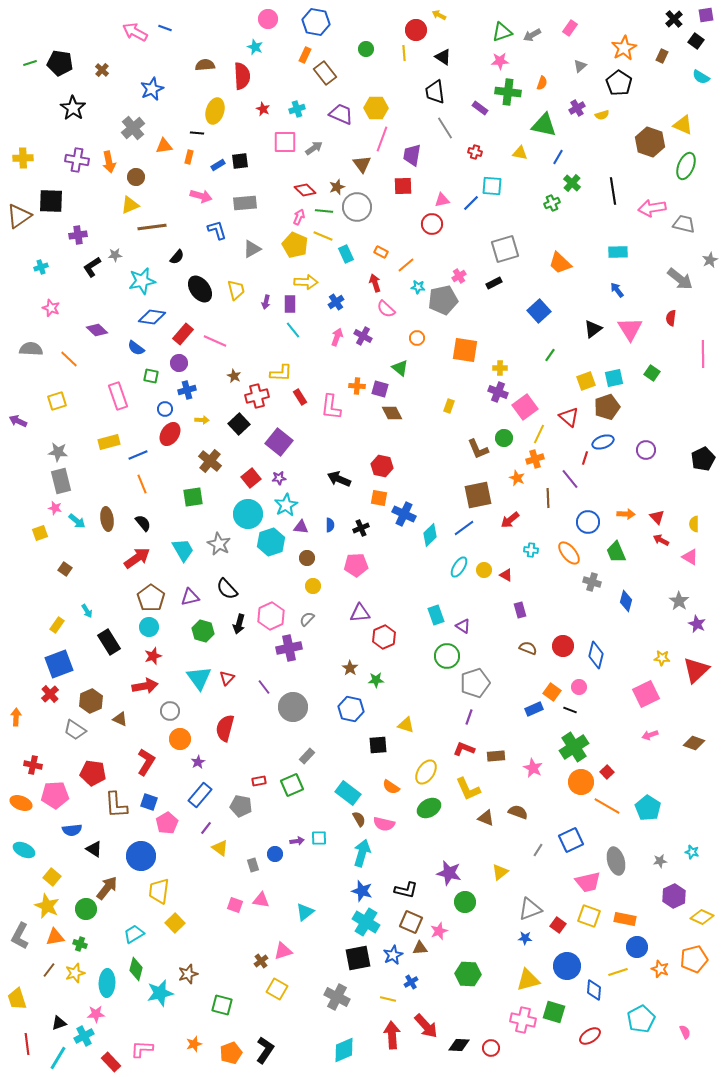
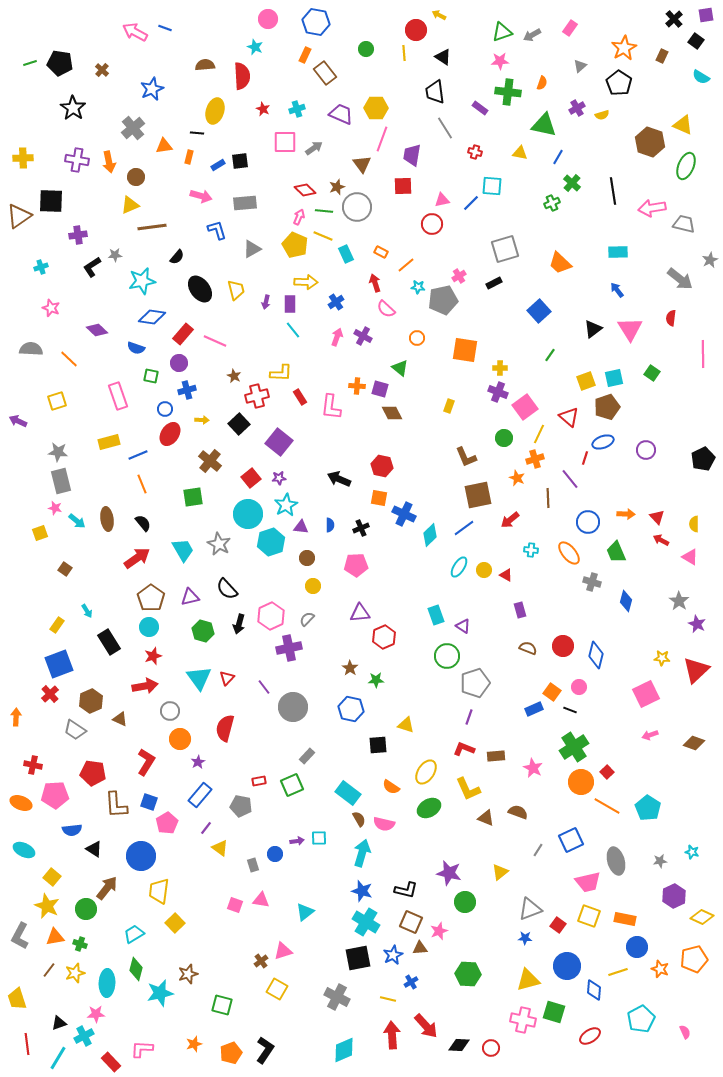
blue semicircle at (136, 348): rotated 18 degrees counterclockwise
brown L-shape at (478, 449): moved 12 px left, 8 px down
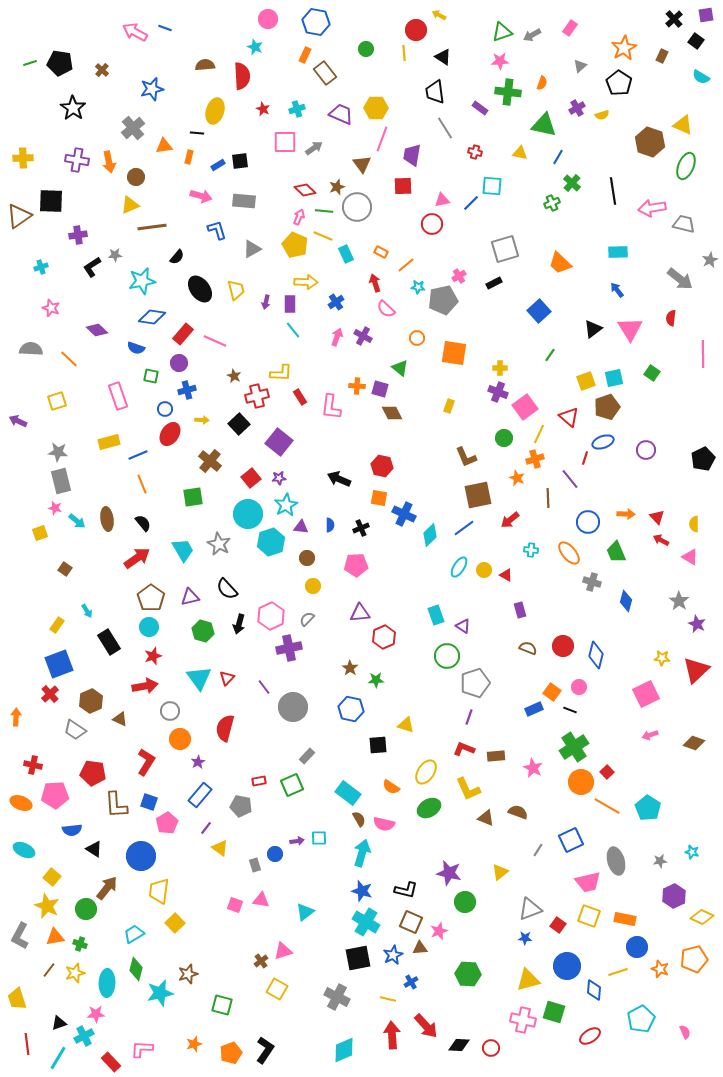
blue star at (152, 89): rotated 10 degrees clockwise
gray rectangle at (245, 203): moved 1 px left, 2 px up; rotated 10 degrees clockwise
orange square at (465, 350): moved 11 px left, 3 px down
gray rectangle at (253, 865): moved 2 px right
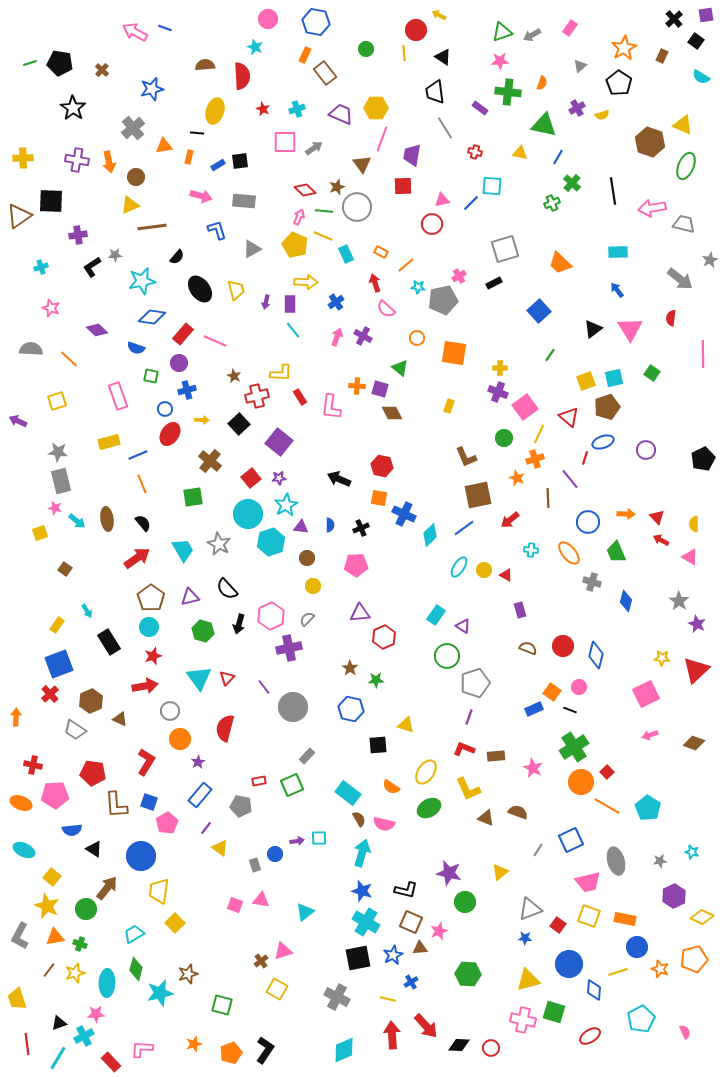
cyan rectangle at (436, 615): rotated 54 degrees clockwise
blue circle at (567, 966): moved 2 px right, 2 px up
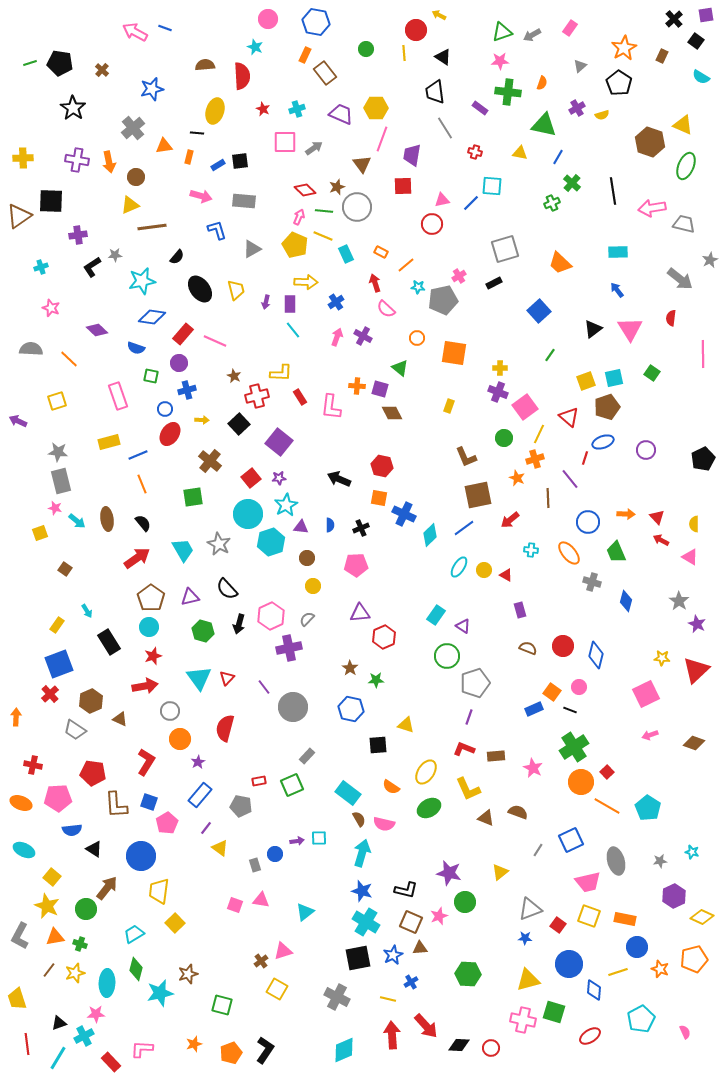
pink pentagon at (55, 795): moved 3 px right, 3 px down
pink star at (439, 931): moved 15 px up
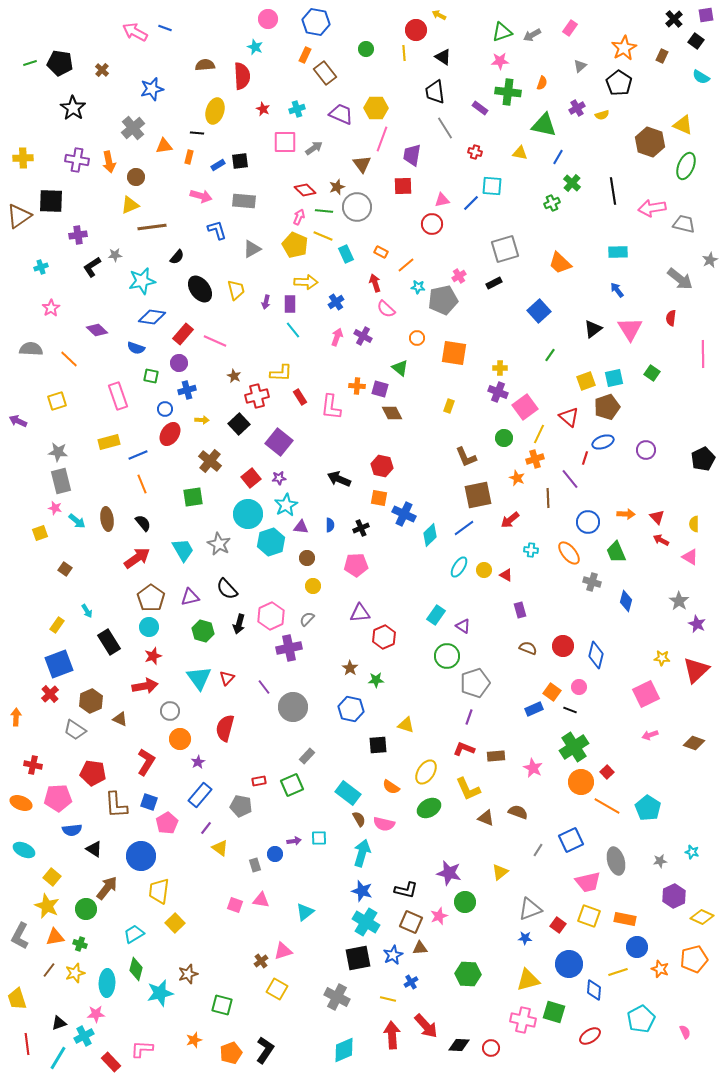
pink star at (51, 308): rotated 18 degrees clockwise
purple arrow at (297, 841): moved 3 px left
orange star at (194, 1044): moved 4 px up
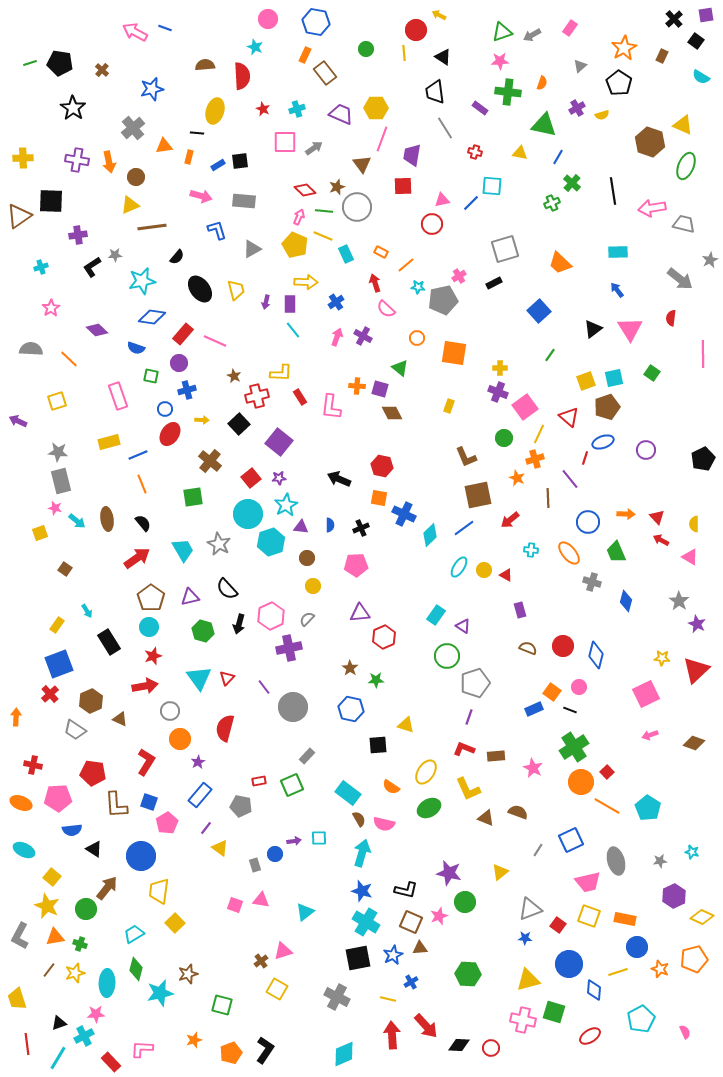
cyan diamond at (344, 1050): moved 4 px down
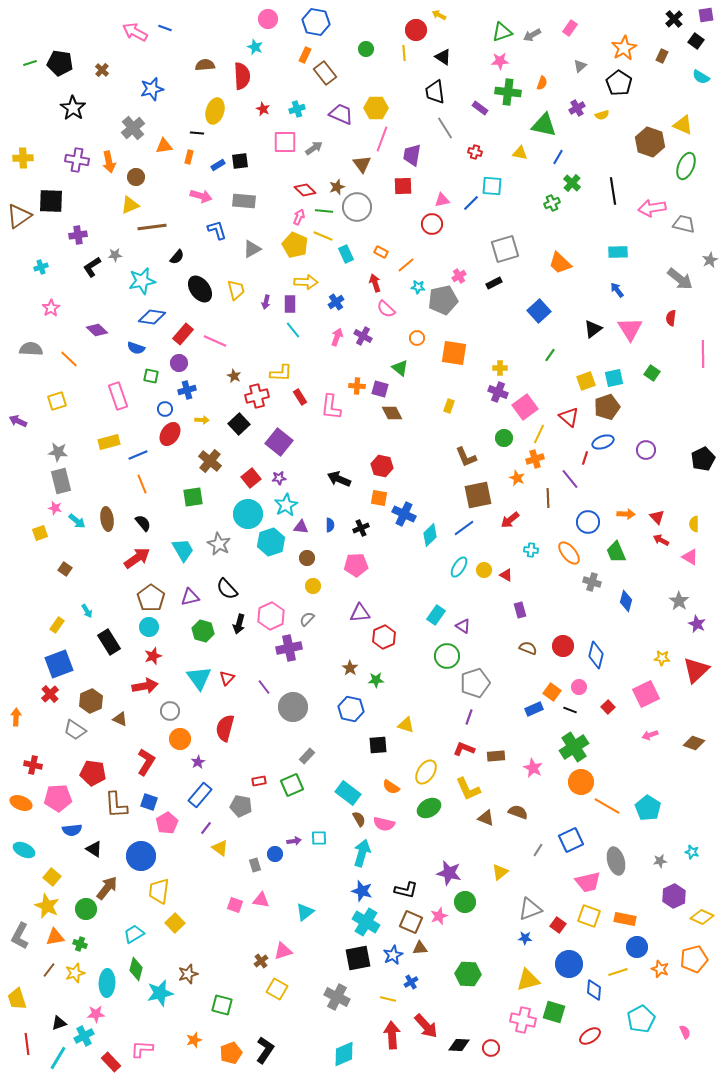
red square at (607, 772): moved 1 px right, 65 px up
